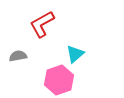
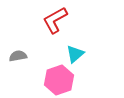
red L-shape: moved 13 px right, 4 px up
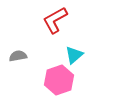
cyan triangle: moved 1 px left, 1 px down
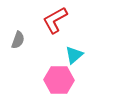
gray semicircle: moved 16 px up; rotated 120 degrees clockwise
pink hexagon: rotated 20 degrees clockwise
